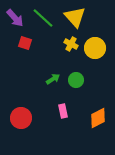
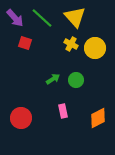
green line: moved 1 px left
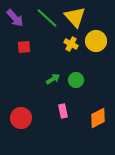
green line: moved 5 px right
red square: moved 1 px left, 4 px down; rotated 24 degrees counterclockwise
yellow circle: moved 1 px right, 7 px up
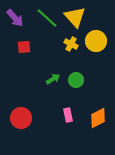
pink rectangle: moved 5 px right, 4 px down
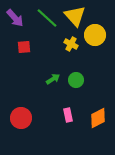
yellow triangle: moved 1 px up
yellow circle: moved 1 px left, 6 px up
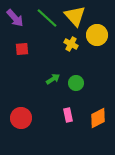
yellow circle: moved 2 px right
red square: moved 2 px left, 2 px down
green circle: moved 3 px down
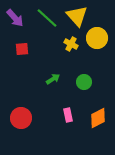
yellow triangle: moved 2 px right
yellow circle: moved 3 px down
green circle: moved 8 px right, 1 px up
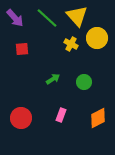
pink rectangle: moved 7 px left; rotated 32 degrees clockwise
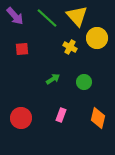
purple arrow: moved 2 px up
yellow cross: moved 1 px left, 3 px down
orange diamond: rotated 50 degrees counterclockwise
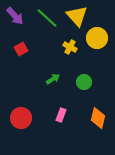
red square: moved 1 px left; rotated 24 degrees counterclockwise
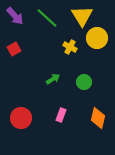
yellow triangle: moved 5 px right; rotated 10 degrees clockwise
red square: moved 7 px left
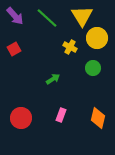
green circle: moved 9 px right, 14 px up
